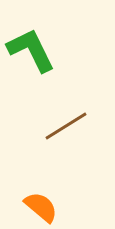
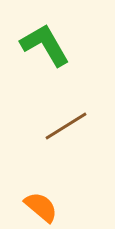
green L-shape: moved 14 px right, 5 px up; rotated 4 degrees counterclockwise
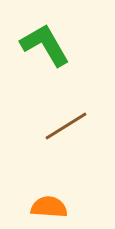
orange semicircle: moved 8 px right; rotated 36 degrees counterclockwise
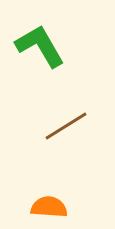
green L-shape: moved 5 px left, 1 px down
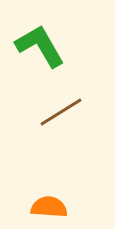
brown line: moved 5 px left, 14 px up
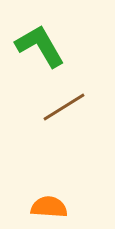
brown line: moved 3 px right, 5 px up
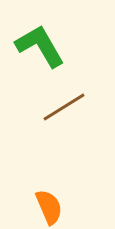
orange semicircle: rotated 63 degrees clockwise
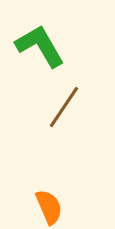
brown line: rotated 24 degrees counterclockwise
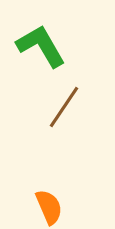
green L-shape: moved 1 px right
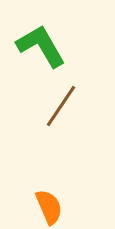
brown line: moved 3 px left, 1 px up
